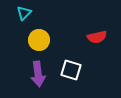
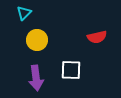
yellow circle: moved 2 px left
white square: rotated 15 degrees counterclockwise
purple arrow: moved 2 px left, 4 px down
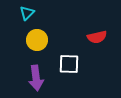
cyan triangle: moved 3 px right
white square: moved 2 px left, 6 px up
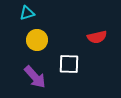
cyan triangle: rotated 28 degrees clockwise
purple arrow: moved 1 px left, 1 px up; rotated 35 degrees counterclockwise
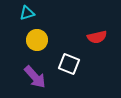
white square: rotated 20 degrees clockwise
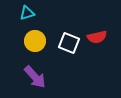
yellow circle: moved 2 px left, 1 px down
white square: moved 21 px up
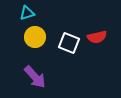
yellow circle: moved 4 px up
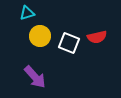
yellow circle: moved 5 px right, 1 px up
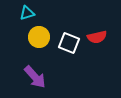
yellow circle: moved 1 px left, 1 px down
